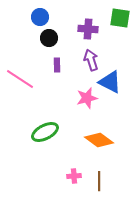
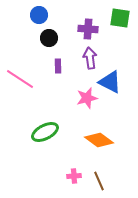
blue circle: moved 1 px left, 2 px up
purple arrow: moved 1 px left, 2 px up; rotated 10 degrees clockwise
purple rectangle: moved 1 px right, 1 px down
brown line: rotated 24 degrees counterclockwise
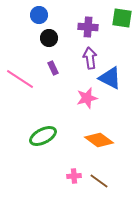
green square: moved 2 px right
purple cross: moved 2 px up
purple rectangle: moved 5 px left, 2 px down; rotated 24 degrees counterclockwise
blue triangle: moved 4 px up
green ellipse: moved 2 px left, 4 px down
brown line: rotated 30 degrees counterclockwise
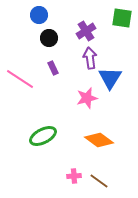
purple cross: moved 2 px left, 4 px down; rotated 36 degrees counterclockwise
blue triangle: rotated 35 degrees clockwise
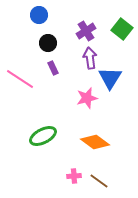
green square: moved 11 px down; rotated 30 degrees clockwise
black circle: moved 1 px left, 5 px down
orange diamond: moved 4 px left, 2 px down
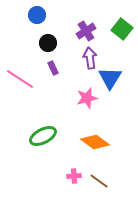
blue circle: moved 2 px left
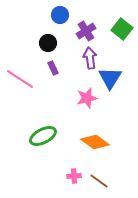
blue circle: moved 23 px right
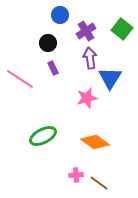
pink cross: moved 2 px right, 1 px up
brown line: moved 2 px down
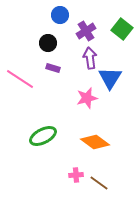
purple rectangle: rotated 48 degrees counterclockwise
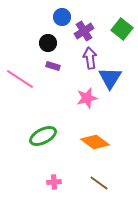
blue circle: moved 2 px right, 2 px down
purple cross: moved 2 px left
purple rectangle: moved 2 px up
pink cross: moved 22 px left, 7 px down
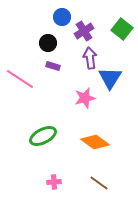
pink star: moved 2 px left
